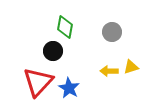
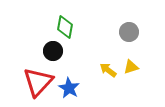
gray circle: moved 17 px right
yellow arrow: moved 1 px left, 1 px up; rotated 36 degrees clockwise
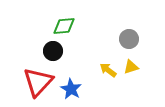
green diamond: moved 1 px left, 1 px up; rotated 75 degrees clockwise
gray circle: moved 7 px down
blue star: moved 2 px right, 1 px down
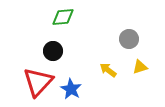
green diamond: moved 1 px left, 9 px up
yellow triangle: moved 9 px right
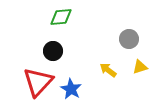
green diamond: moved 2 px left
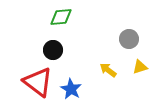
black circle: moved 1 px up
red triangle: rotated 36 degrees counterclockwise
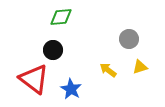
red triangle: moved 4 px left, 3 px up
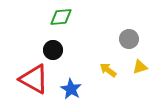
red triangle: rotated 8 degrees counterclockwise
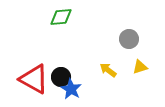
black circle: moved 8 px right, 27 px down
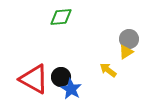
yellow triangle: moved 14 px left, 15 px up; rotated 14 degrees counterclockwise
